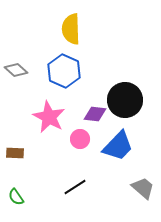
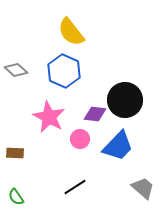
yellow semicircle: moved 3 px down; rotated 36 degrees counterclockwise
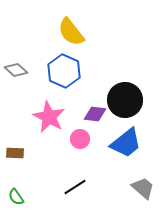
blue trapezoid: moved 8 px right, 3 px up; rotated 8 degrees clockwise
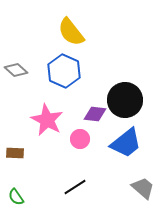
pink star: moved 2 px left, 3 px down
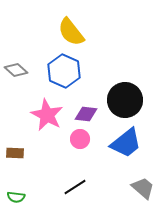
purple diamond: moved 9 px left
pink star: moved 5 px up
green semicircle: rotated 48 degrees counterclockwise
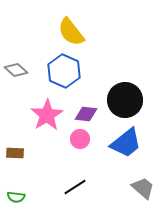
pink star: rotated 12 degrees clockwise
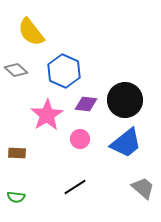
yellow semicircle: moved 40 px left
purple diamond: moved 10 px up
brown rectangle: moved 2 px right
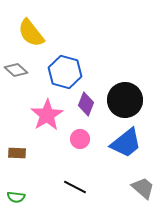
yellow semicircle: moved 1 px down
blue hexagon: moved 1 px right, 1 px down; rotated 8 degrees counterclockwise
purple diamond: rotated 75 degrees counterclockwise
black line: rotated 60 degrees clockwise
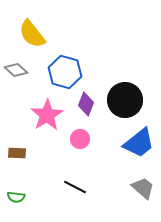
yellow semicircle: moved 1 px right, 1 px down
blue trapezoid: moved 13 px right
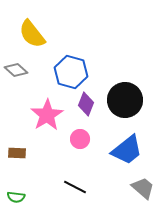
blue hexagon: moved 6 px right
blue trapezoid: moved 12 px left, 7 px down
